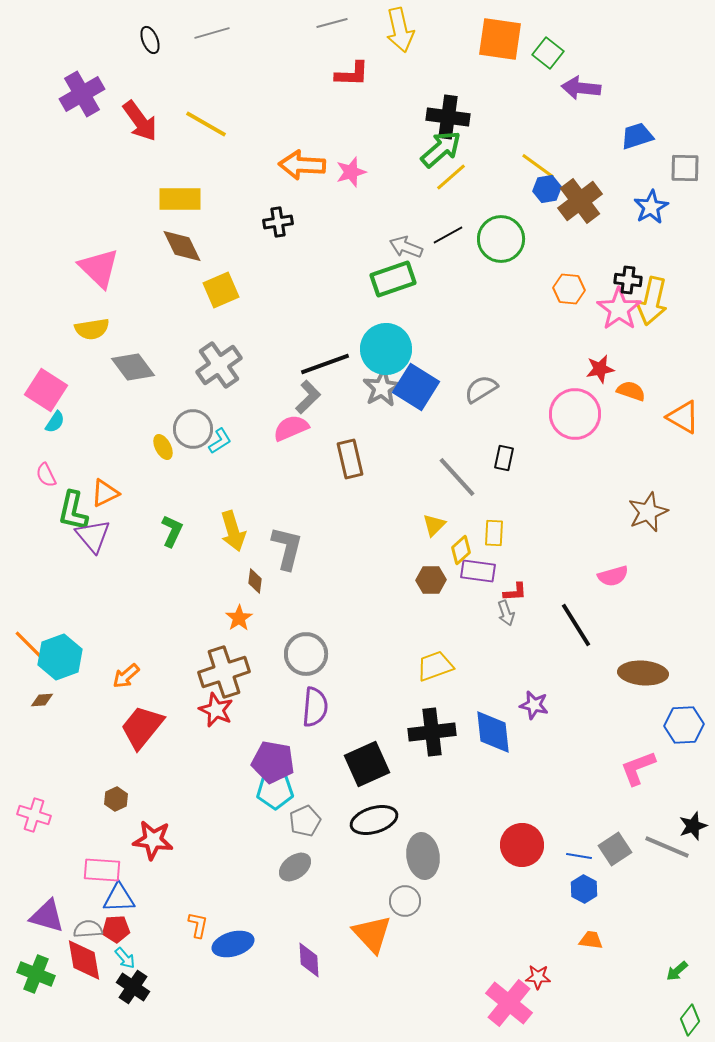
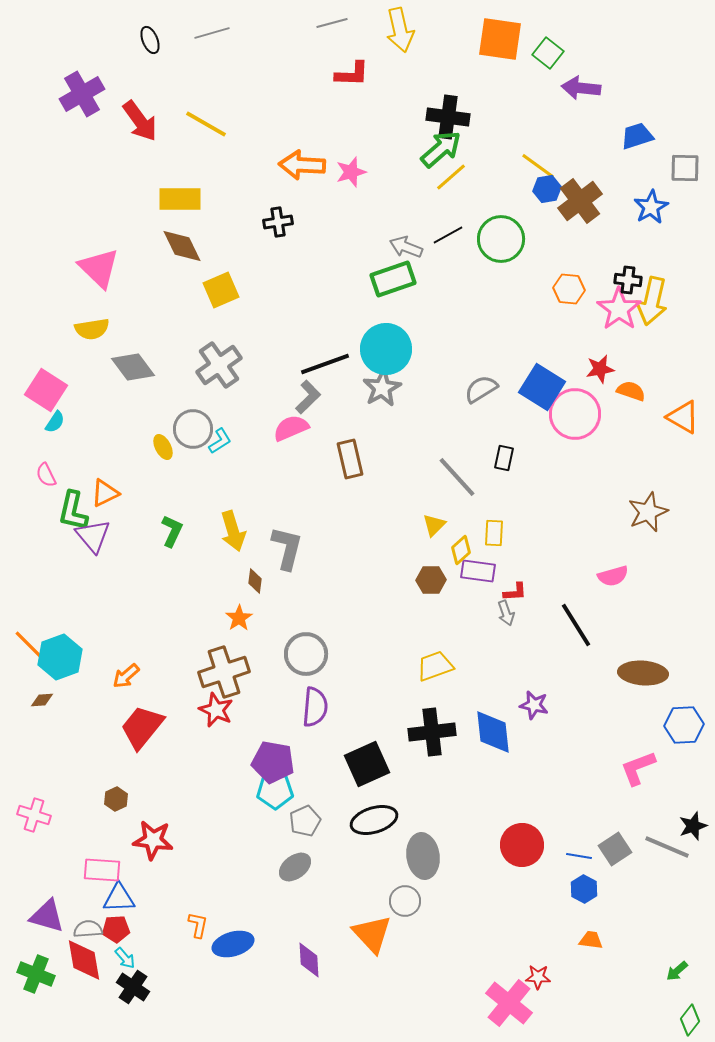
blue square at (416, 387): moved 126 px right
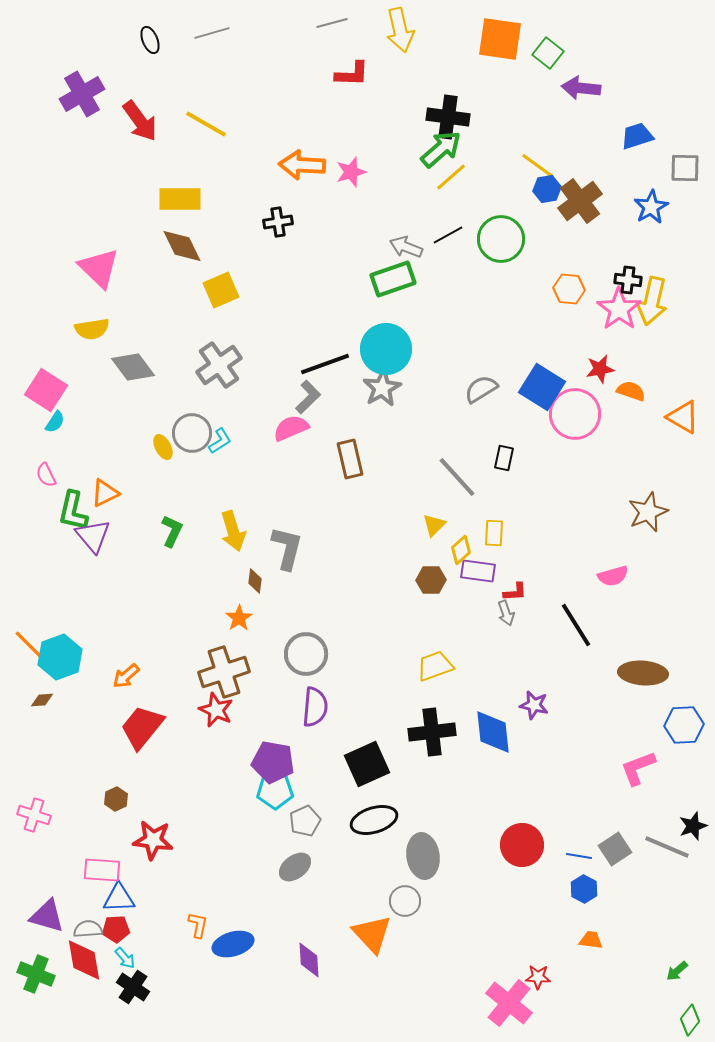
gray circle at (193, 429): moved 1 px left, 4 px down
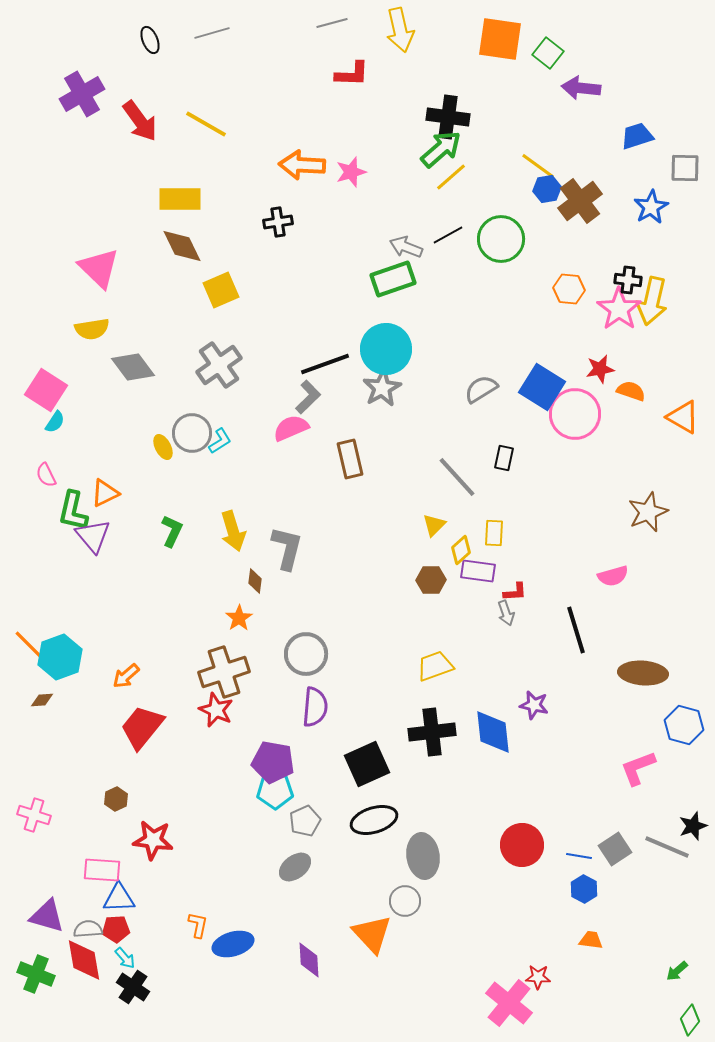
black line at (576, 625): moved 5 px down; rotated 15 degrees clockwise
blue hexagon at (684, 725): rotated 18 degrees clockwise
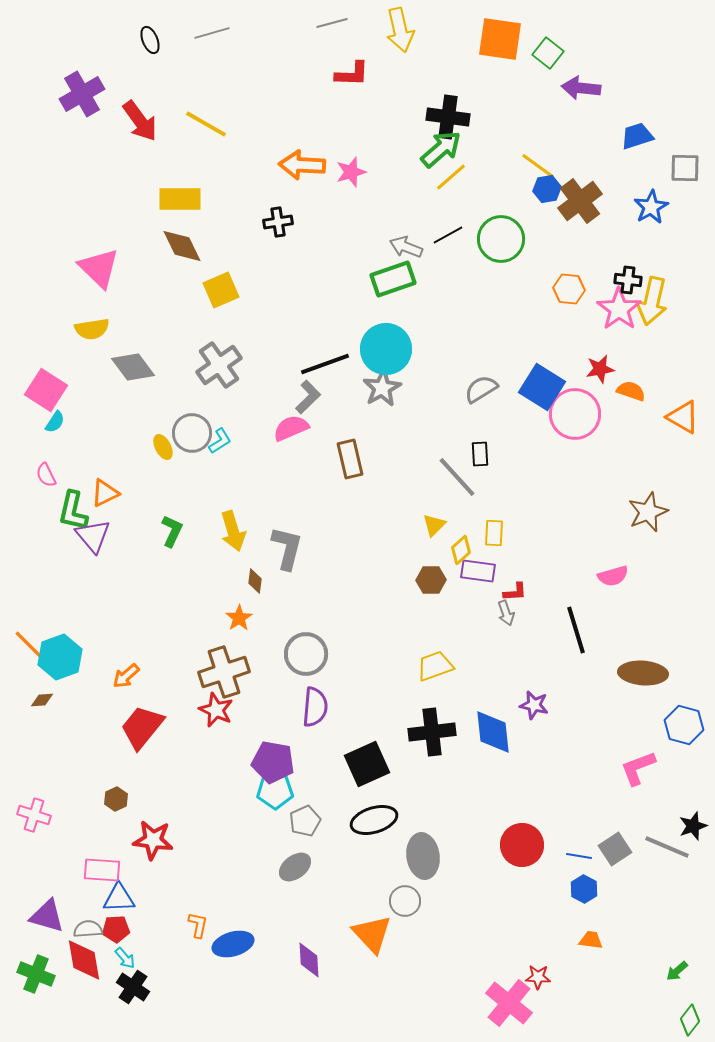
black rectangle at (504, 458): moved 24 px left, 4 px up; rotated 15 degrees counterclockwise
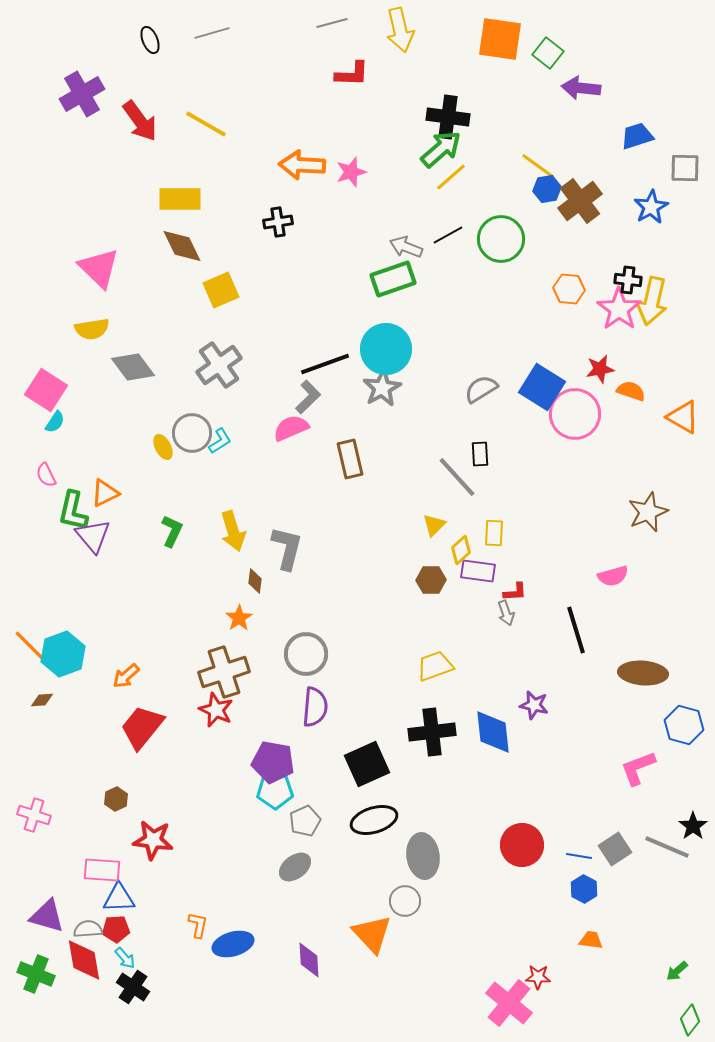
cyan hexagon at (60, 657): moved 3 px right, 3 px up
black star at (693, 826): rotated 16 degrees counterclockwise
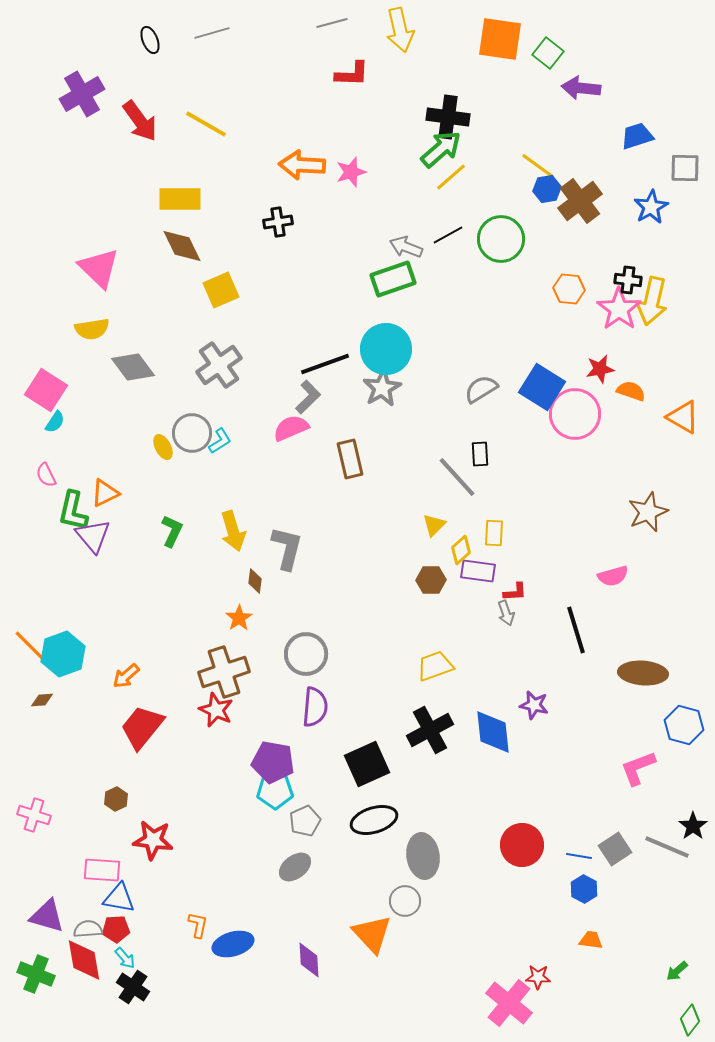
black cross at (432, 732): moved 2 px left, 2 px up; rotated 21 degrees counterclockwise
blue triangle at (119, 898): rotated 12 degrees clockwise
